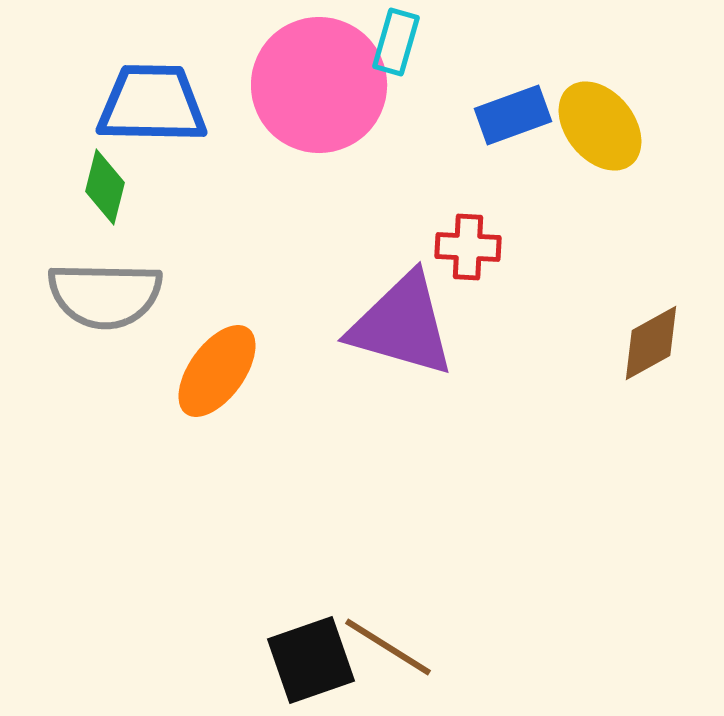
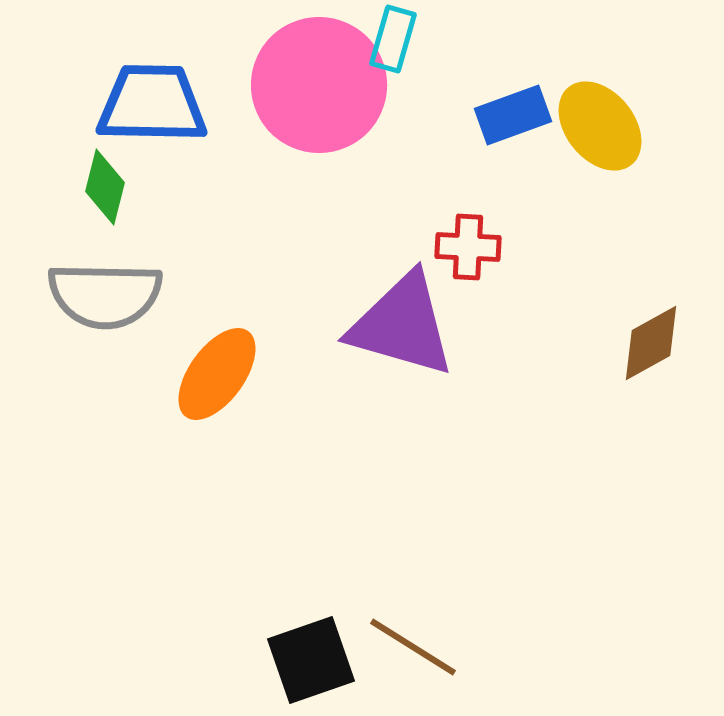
cyan rectangle: moved 3 px left, 3 px up
orange ellipse: moved 3 px down
brown line: moved 25 px right
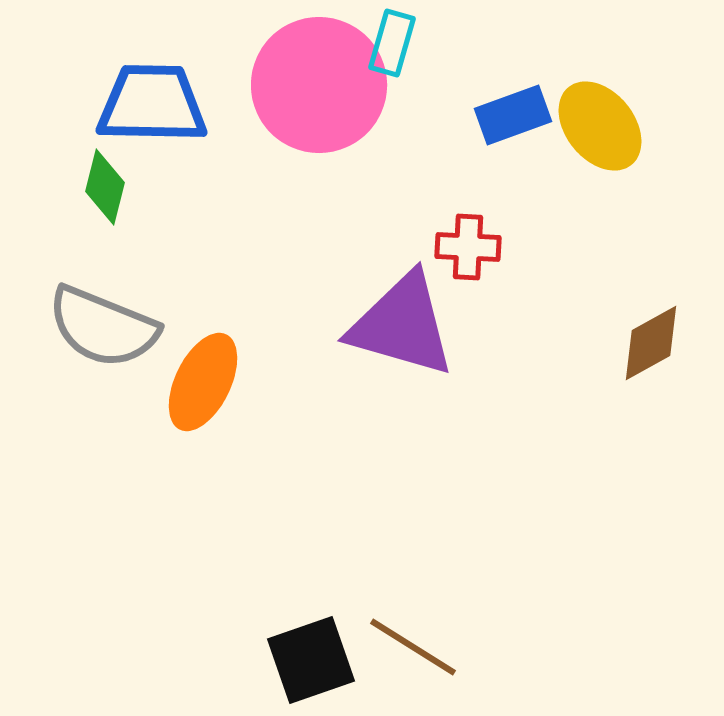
cyan rectangle: moved 1 px left, 4 px down
gray semicircle: moved 2 px left, 32 px down; rotated 21 degrees clockwise
orange ellipse: moved 14 px left, 8 px down; rotated 10 degrees counterclockwise
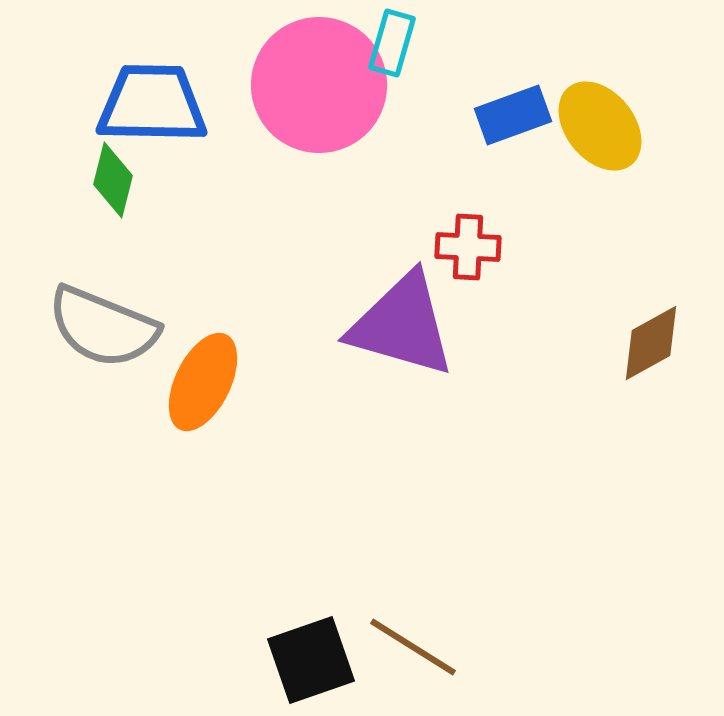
green diamond: moved 8 px right, 7 px up
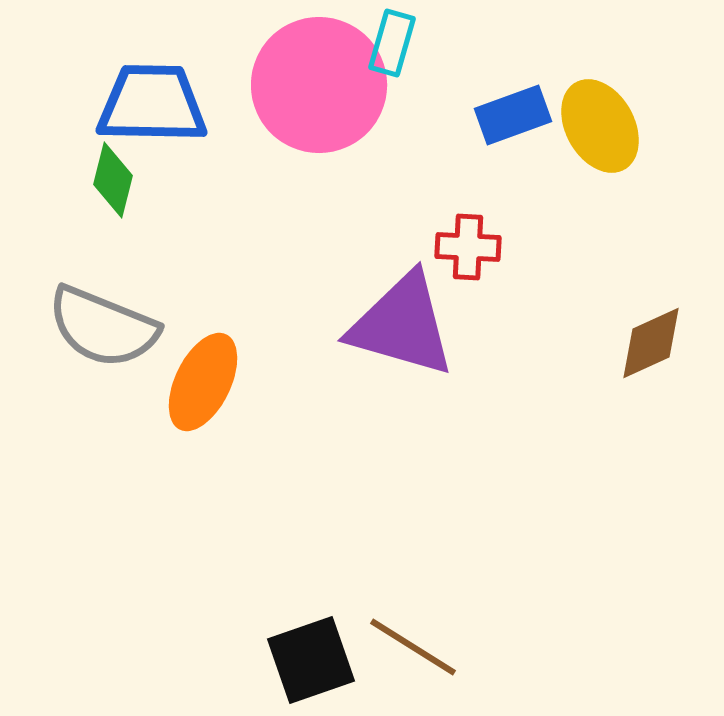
yellow ellipse: rotated 10 degrees clockwise
brown diamond: rotated 4 degrees clockwise
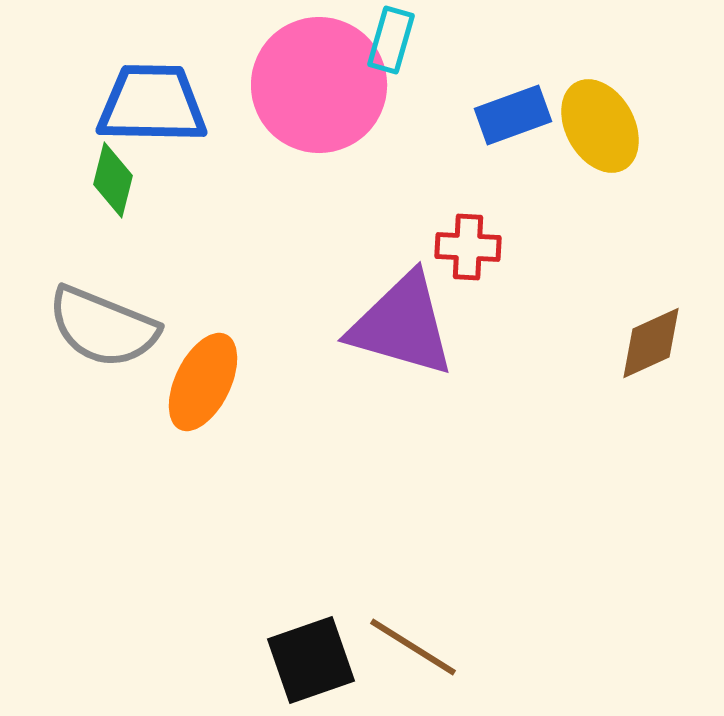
cyan rectangle: moved 1 px left, 3 px up
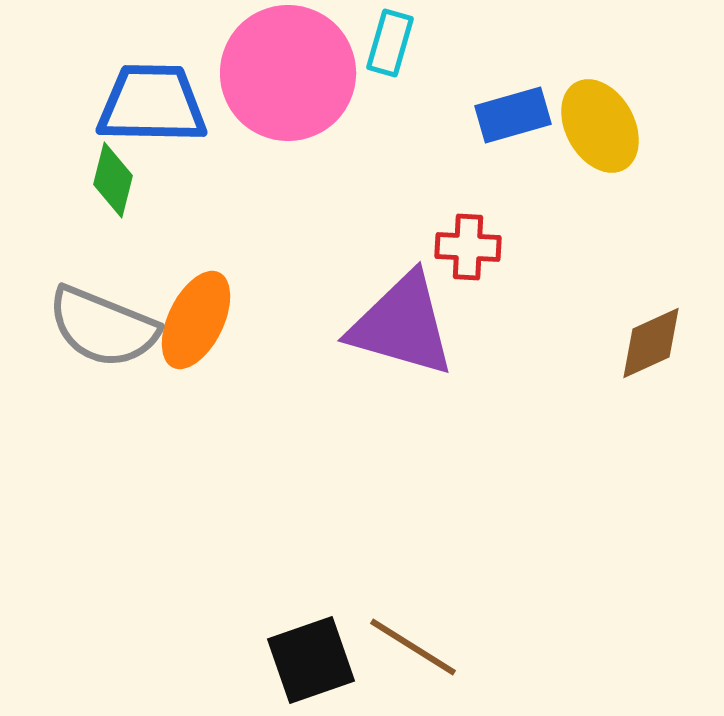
cyan rectangle: moved 1 px left, 3 px down
pink circle: moved 31 px left, 12 px up
blue rectangle: rotated 4 degrees clockwise
orange ellipse: moved 7 px left, 62 px up
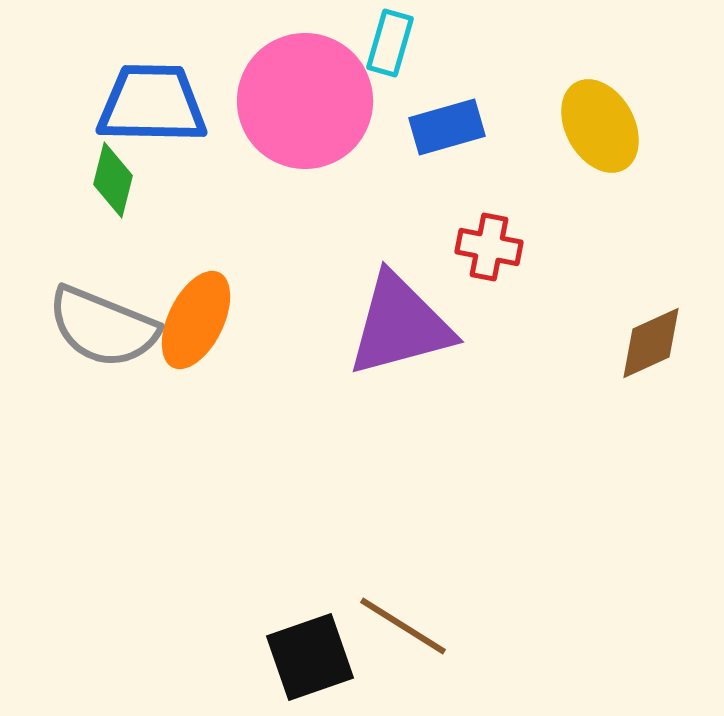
pink circle: moved 17 px right, 28 px down
blue rectangle: moved 66 px left, 12 px down
red cross: moved 21 px right; rotated 8 degrees clockwise
purple triangle: moved 2 px left; rotated 31 degrees counterclockwise
brown line: moved 10 px left, 21 px up
black square: moved 1 px left, 3 px up
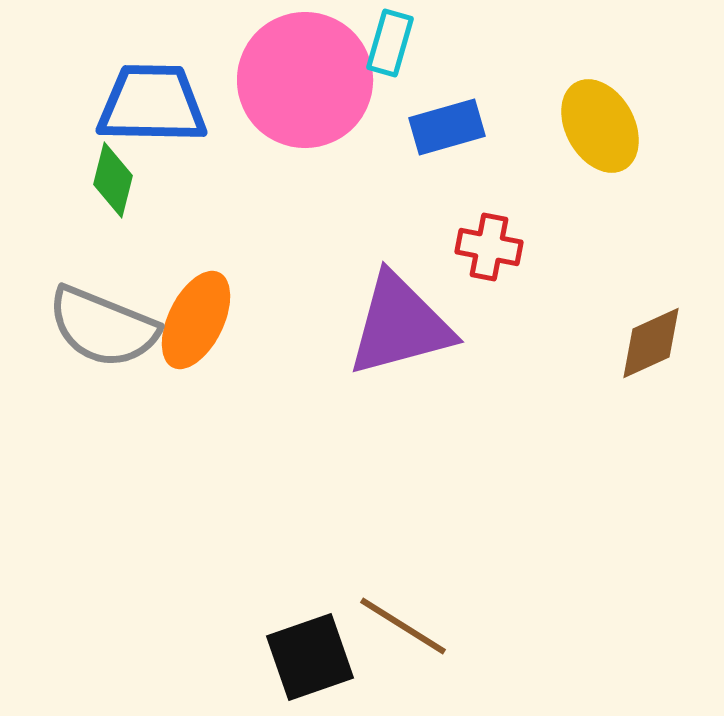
pink circle: moved 21 px up
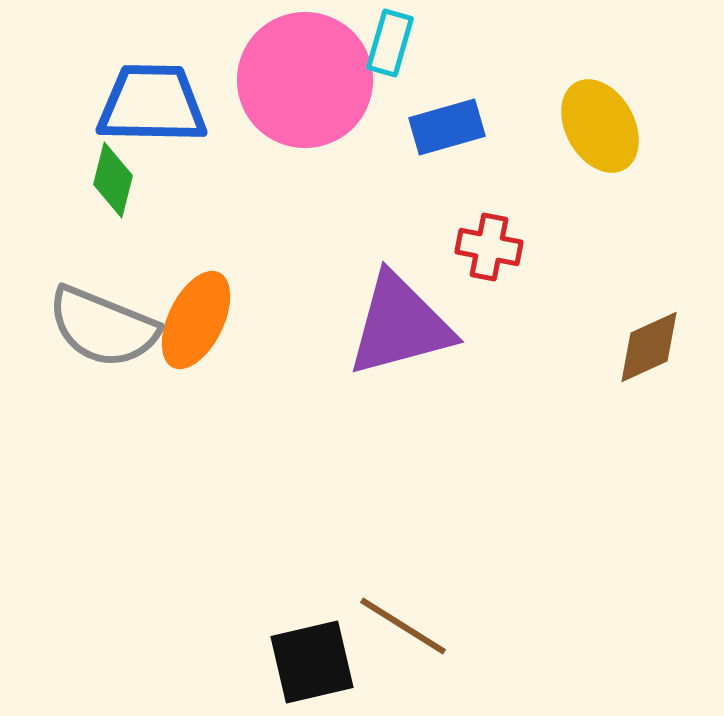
brown diamond: moved 2 px left, 4 px down
black square: moved 2 px right, 5 px down; rotated 6 degrees clockwise
